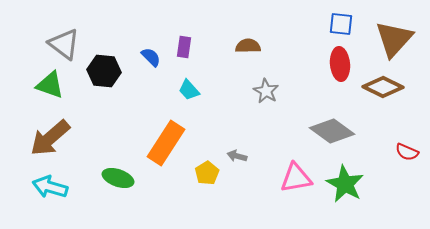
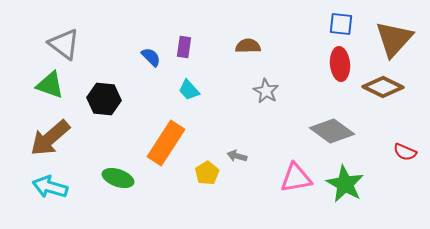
black hexagon: moved 28 px down
red semicircle: moved 2 px left
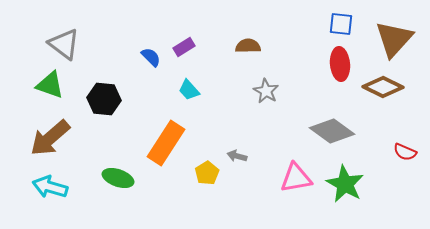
purple rectangle: rotated 50 degrees clockwise
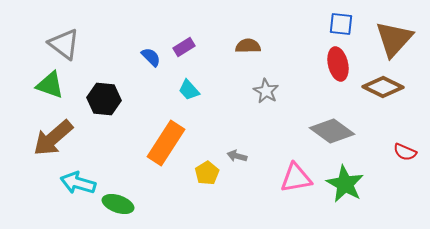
red ellipse: moved 2 px left; rotated 8 degrees counterclockwise
brown arrow: moved 3 px right
green ellipse: moved 26 px down
cyan arrow: moved 28 px right, 4 px up
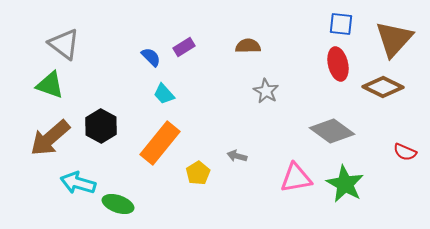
cyan trapezoid: moved 25 px left, 4 px down
black hexagon: moved 3 px left, 27 px down; rotated 24 degrees clockwise
brown arrow: moved 3 px left
orange rectangle: moved 6 px left; rotated 6 degrees clockwise
yellow pentagon: moved 9 px left
